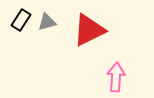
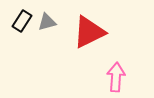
black rectangle: moved 1 px right, 1 px down
red triangle: moved 2 px down
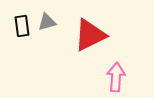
black rectangle: moved 5 px down; rotated 40 degrees counterclockwise
red triangle: moved 1 px right, 3 px down
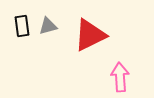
gray triangle: moved 1 px right, 4 px down
pink arrow: moved 4 px right; rotated 8 degrees counterclockwise
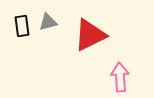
gray triangle: moved 4 px up
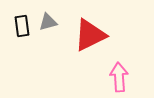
pink arrow: moved 1 px left
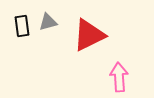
red triangle: moved 1 px left
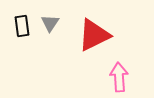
gray triangle: moved 2 px right, 1 px down; rotated 42 degrees counterclockwise
red triangle: moved 5 px right
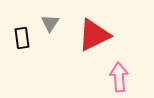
black rectangle: moved 12 px down
